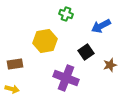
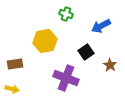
brown star: rotated 24 degrees counterclockwise
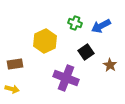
green cross: moved 9 px right, 9 px down
yellow hexagon: rotated 15 degrees counterclockwise
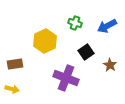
blue arrow: moved 6 px right
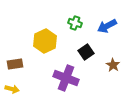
brown star: moved 3 px right
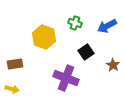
yellow hexagon: moved 1 px left, 4 px up; rotated 15 degrees counterclockwise
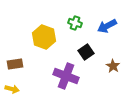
brown star: moved 1 px down
purple cross: moved 2 px up
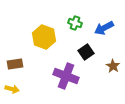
blue arrow: moved 3 px left, 2 px down
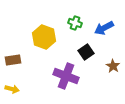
brown rectangle: moved 2 px left, 4 px up
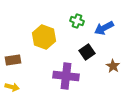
green cross: moved 2 px right, 2 px up
black square: moved 1 px right
purple cross: rotated 15 degrees counterclockwise
yellow arrow: moved 2 px up
